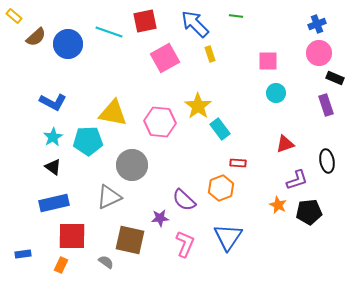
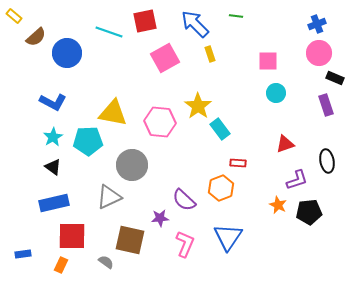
blue circle at (68, 44): moved 1 px left, 9 px down
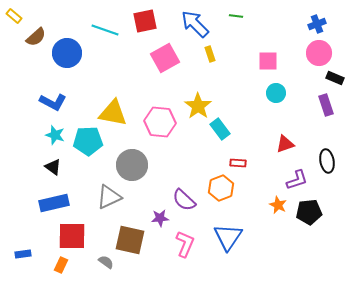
cyan line at (109, 32): moved 4 px left, 2 px up
cyan star at (53, 137): moved 2 px right, 2 px up; rotated 24 degrees counterclockwise
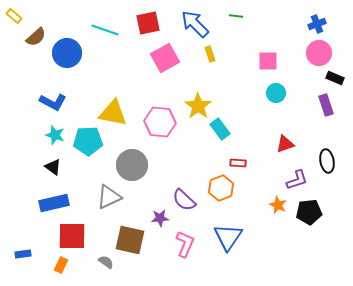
red square at (145, 21): moved 3 px right, 2 px down
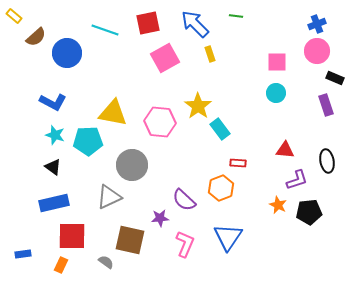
pink circle at (319, 53): moved 2 px left, 2 px up
pink square at (268, 61): moved 9 px right, 1 px down
red triangle at (285, 144): moved 6 px down; rotated 24 degrees clockwise
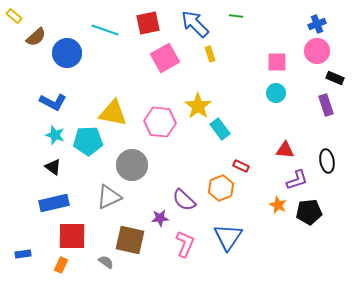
red rectangle at (238, 163): moved 3 px right, 3 px down; rotated 21 degrees clockwise
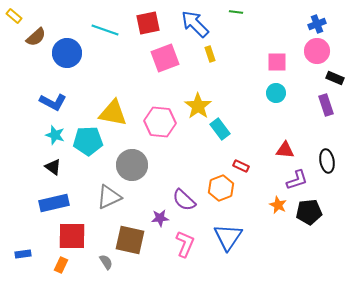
green line at (236, 16): moved 4 px up
pink square at (165, 58): rotated 8 degrees clockwise
gray semicircle at (106, 262): rotated 21 degrees clockwise
